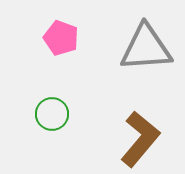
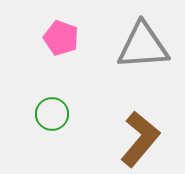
gray triangle: moved 3 px left, 2 px up
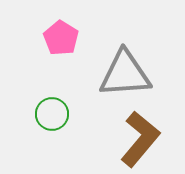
pink pentagon: rotated 12 degrees clockwise
gray triangle: moved 18 px left, 28 px down
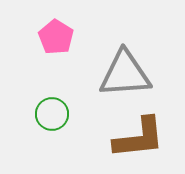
pink pentagon: moved 5 px left, 1 px up
brown L-shape: moved 1 px left, 1 px up; rotated 44 degrees clockwise
